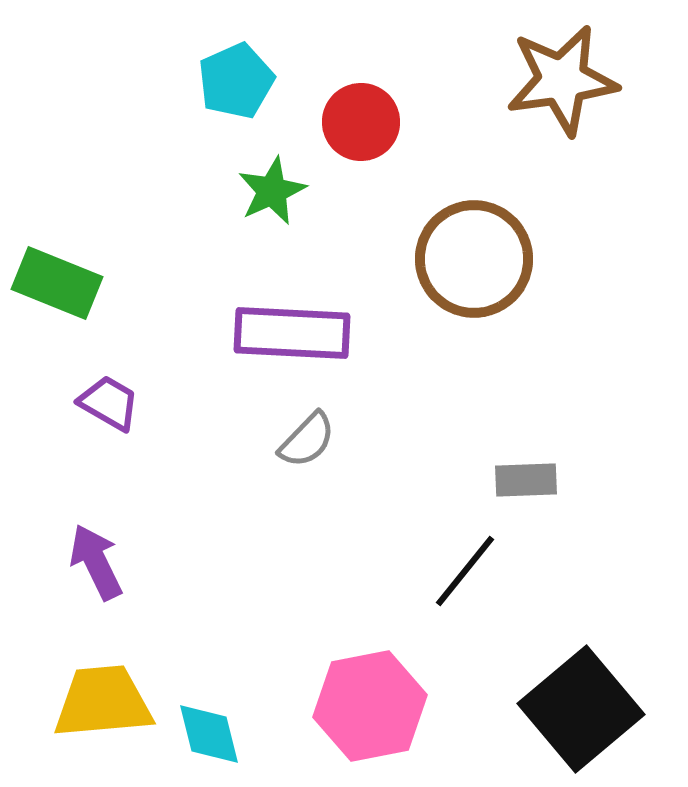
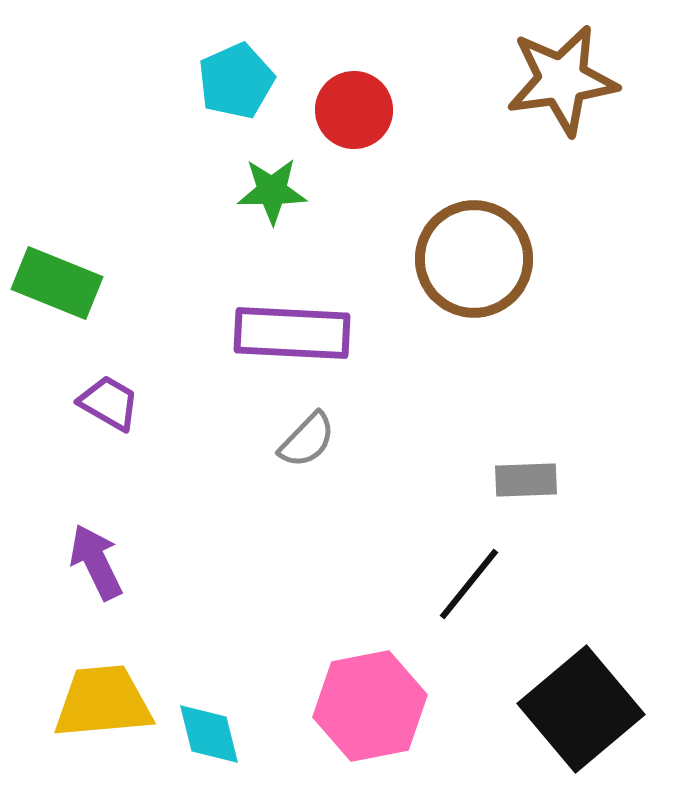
red circle: moved 7 px left, 12 px up
green star: rotated 24 degrees clockwise
black line: moved 4 px right, 13 px down
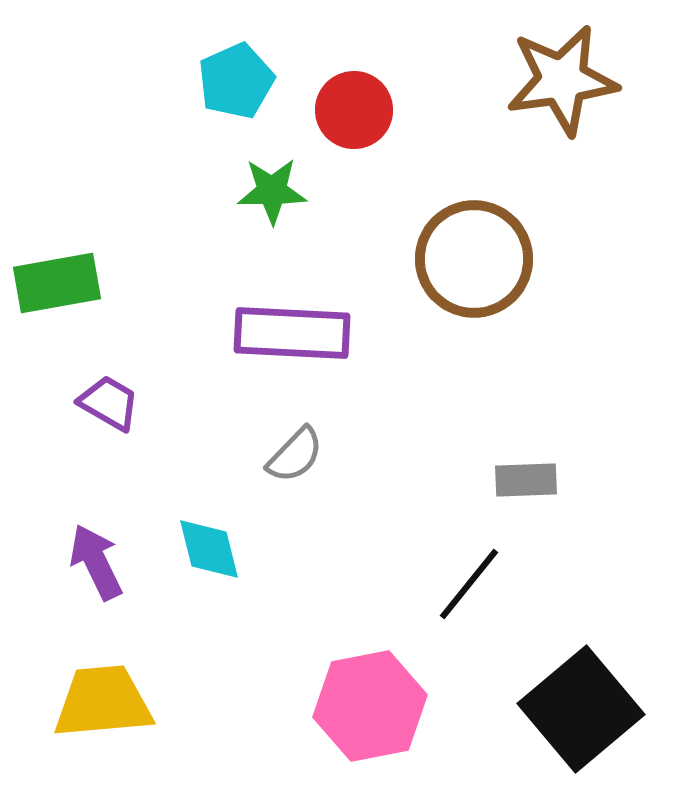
green rectangle: rotated 32 degrees counterclockwise
gray semicircle: moved 12 px left, 15 px down
cyan diamond: moved 185 px up
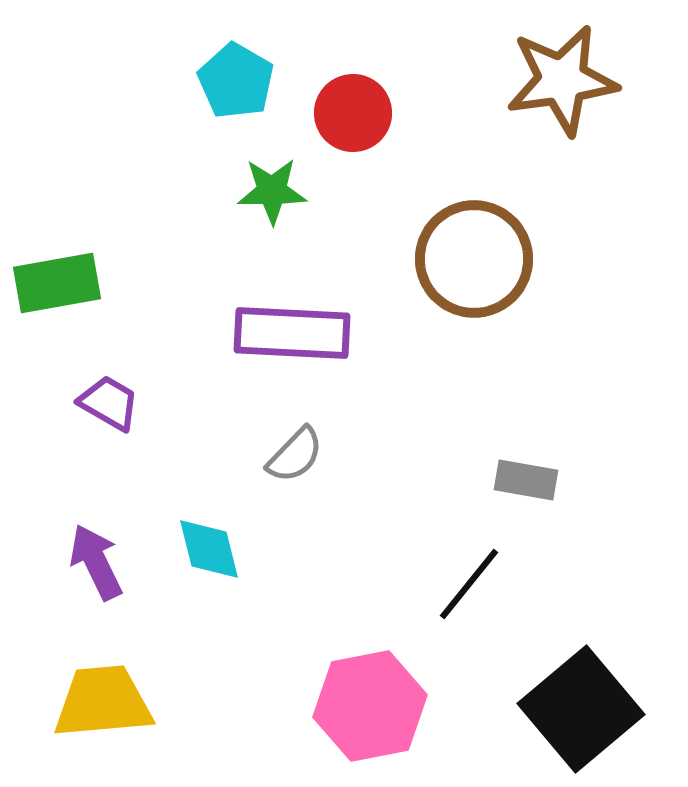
cyan pentagon: rotated 18 degrees counterclockwise
red circle: moved 1 px left, 3 px down
gray rectangle: rotated 12 degrees clockwise
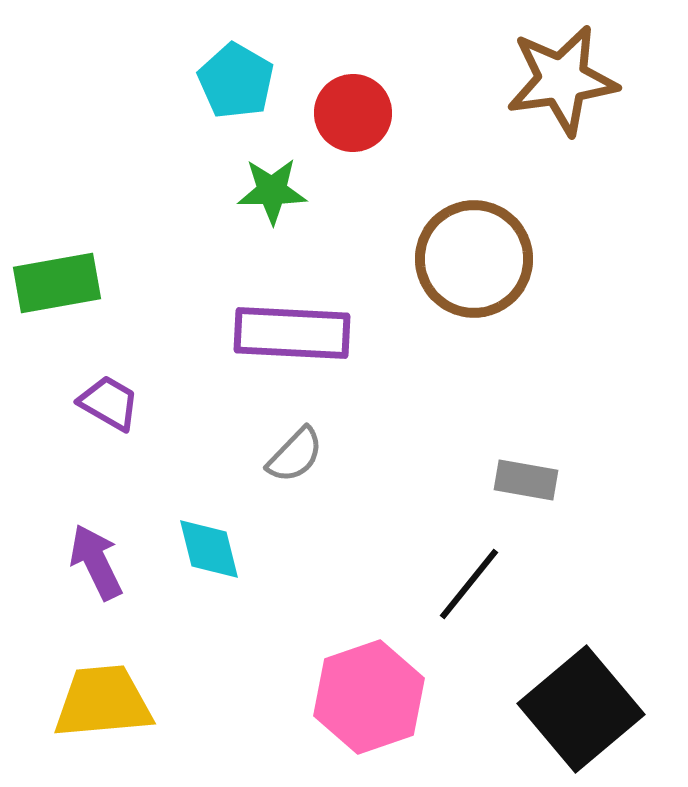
pink hexagon: moved 1 px left, 9 px up; rotated 8 degrees counterclockwise
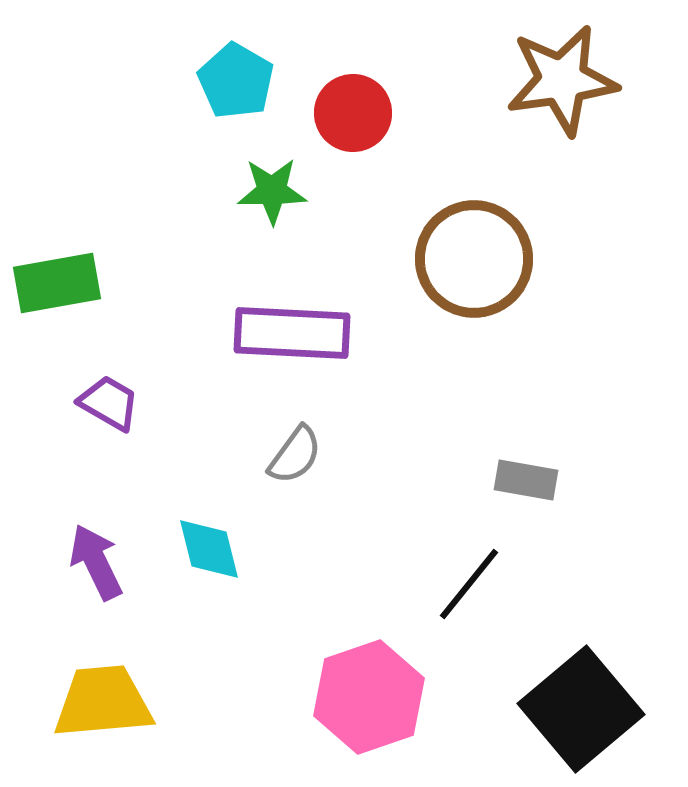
gray semicircle: rotated 8 degrees counterclockwise
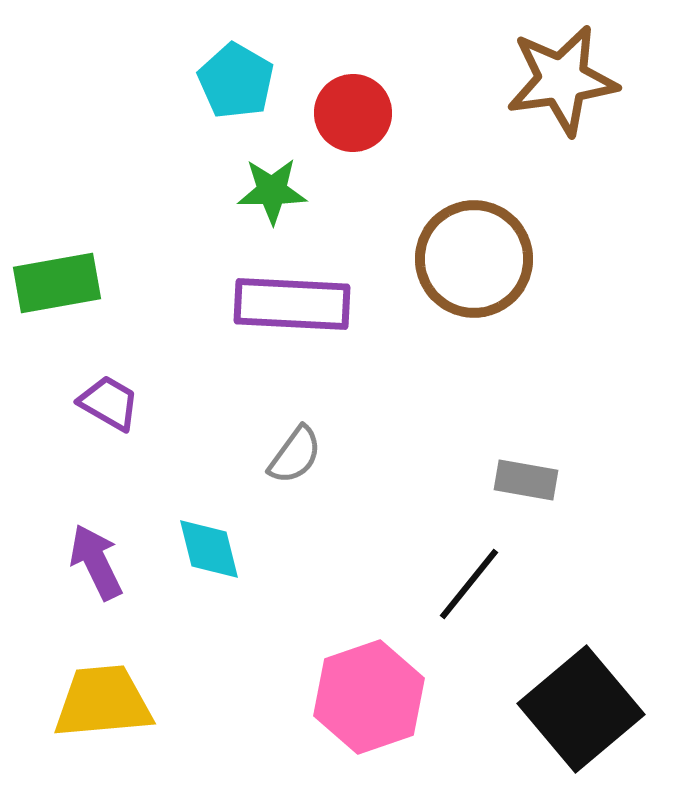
purple rectangle: moved 29 px up
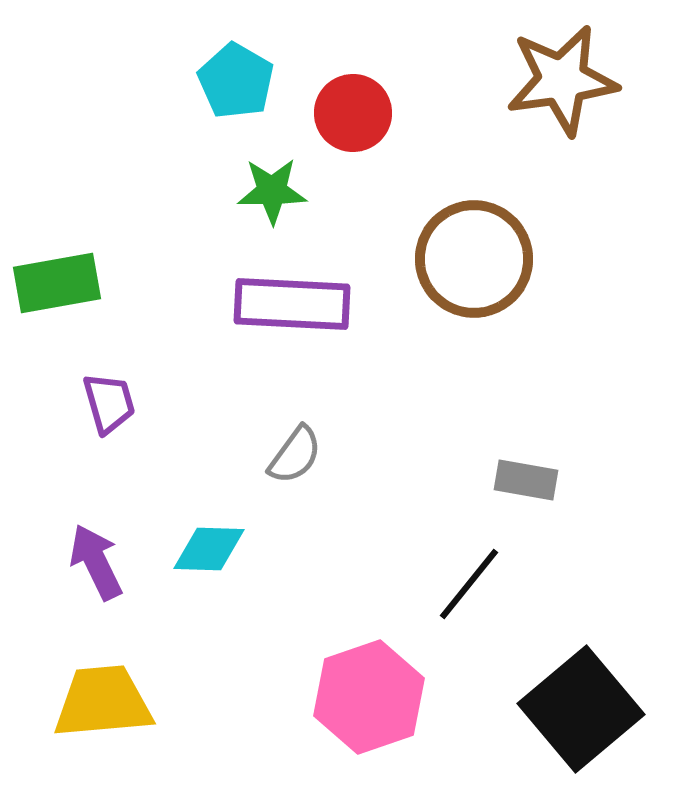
purple trapezoid: rotated 44 degrees clockwise
cyan diamond: rotated 74 degrees counterclockwise
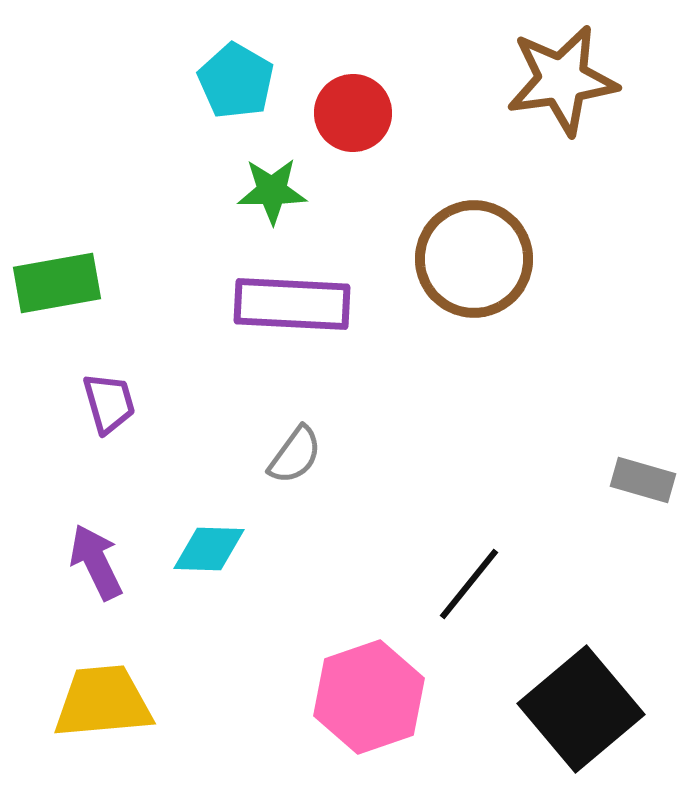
gray rectangle: moved 117 px right; rotated 6 degrees clockwise
